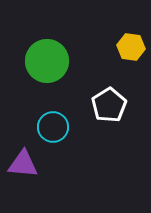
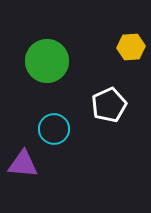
yellow hexagon: rotated 12 degrees counterclockwise
white pentagon: rotated 8 degrees clockwise
cyan circle: moved 1 px right, 2 px down
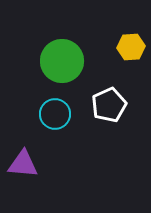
green circle: moved 15 px right
cyan circle: moved 1 px right, 15 px up
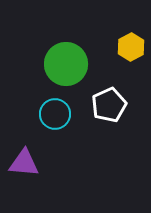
yellow hexagon: rotated 24 degrees counterclockwise
green circle: moved 4 px right, 3 px down
purple triangle: moved 1 px right, 1 px up
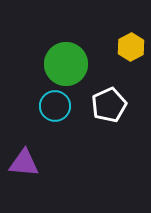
cyan circle: moved 8 px up
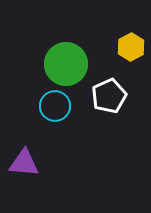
white pentagon: moved 9 px up
